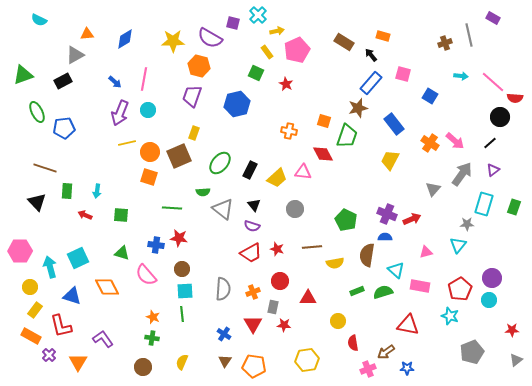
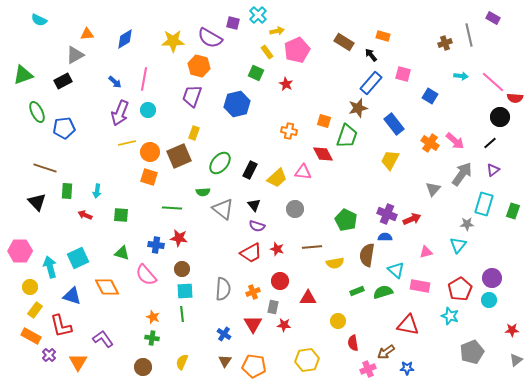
green rectangle at (514, 207): moved 1 px left, 4 px down
purple semicircle at (252, 226): moved 5 px right
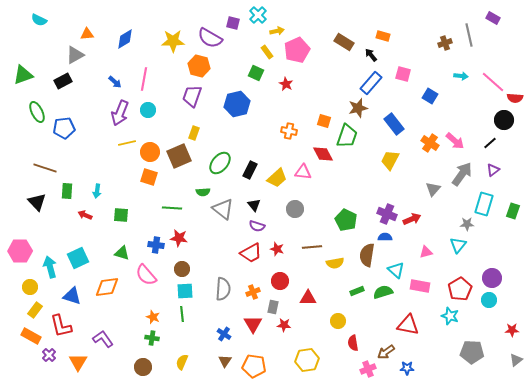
black circle at (500, 117): moved 4 px right, 3 px down
orange diamond at (107, 287): rotated 70 degrees counterclockwise
gray pentagon at (472, 352): rotated 25 degrees clockwise
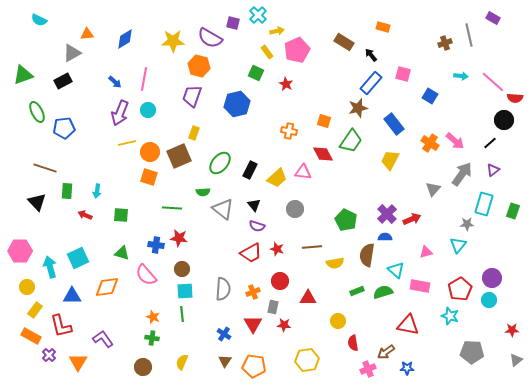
orange rectangle at (383, 36): moved 9 px up
gray triangle at (75, 55): moved 3 px left, 2 px up
green trapezoid at (347, 136): moved 4 px right, 5 px down; rotated 15 degrees clockwise
purple cross at (387, 214): rotated 24 degrees clockwise
yellow circle at (30, 287): moved 3 px left
blue triangle at (72, 296): rotated 18 degrees counterclockwise
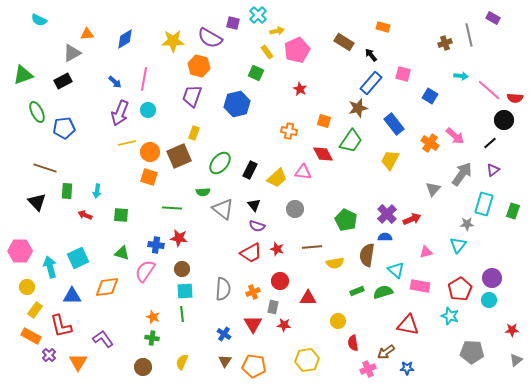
pink line at (493, 82): moved 4 px left, 8 px down
red star at (286, 84): moved 14 px right, 5 px down
pink arrow at (455, 141): moved 5 px up
pink semicircle at (146, 275): moved 1 px left, 4 px up; rotated 75 degrees clockwise
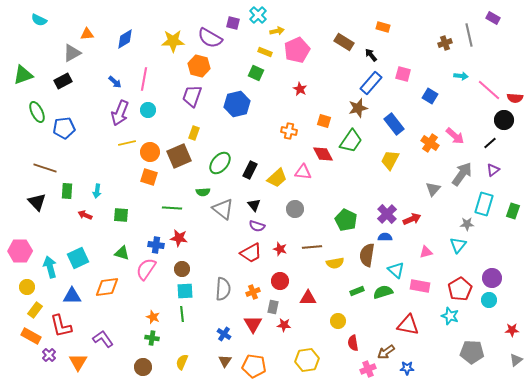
yellow rectangle at (267, 52): moved 2 px left; rotated 32 degrees counterclockwise
red star at (277, 249): moved 3 px right
pink semicircle at (145, 271): moved 1 px right, 2 px up
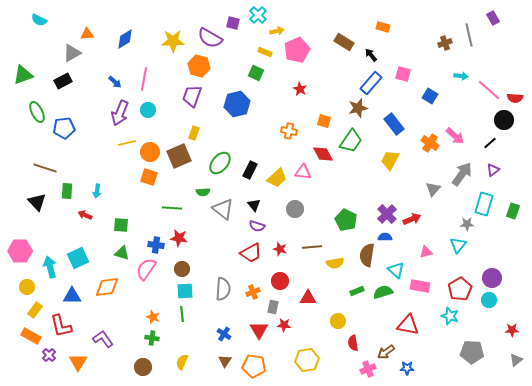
purple rectangle at (493, 18): rotated 32 degrees clockwise
green square at (121, 215): moved 10 px down
red triangle at (253, 324): moved 6 px right, 6 px down
